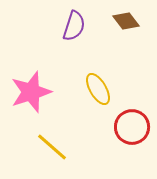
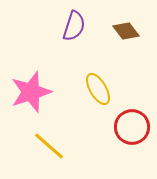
brown diamond: moved 10 px down
yellow line: moved 3 px left, 1 px up
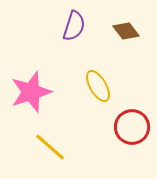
yellow ellipse: moved 3 px up
yellow line: moved 1 px right, 1 px down
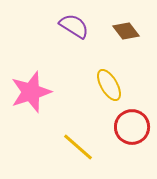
purple semicircle: rotated 76 degrees counterclockwise
yellow ellipse: moved 11 px right, 1 px up
yellow line: moved 28 px right
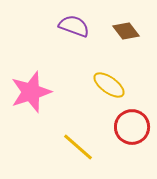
purple semicircle: rotated 12 degrees counterclockwise
yellow ellipse: rotated 24 degrees counterclockwise
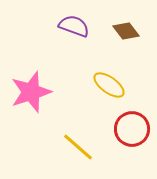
red circle: moved 2 px down
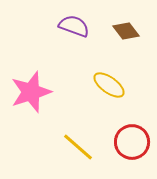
red circle: moved 13 px down
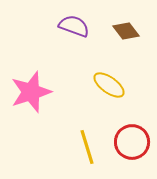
yellow line: moved 9 px right; rotated 32 degrees clockwise
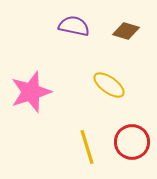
purple semicircle: rotated 8 degrees counterclockwise
brown diamond: rotated 36 degrees counterclockwise
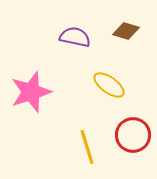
purple semicircle: moved 1 px right, 11 px down
red circle: moved 1 px right, 7 px up
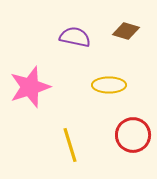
yellow ellipse: rotated 36 degrees counterclockwise
pink star: moved 1 px left, 5 px up
yellow line: moved 17 px left, 2 px up
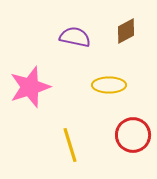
brown diamond: rotated 44 degrees counterclockwise
